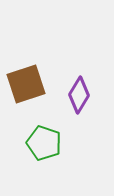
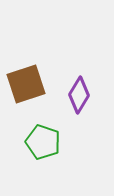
green pentagon: moved 1 px left, 1 px up
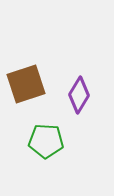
green pentagon: moved 3 px right, 1 px up; rotated 16 degrees counterclockwise
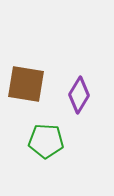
brown square: rotated 27 degrees clockwise
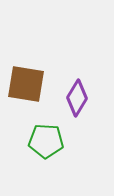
purple diamond: moved 2 px left, 3 px down
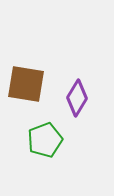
green pentagon: moved 1 px left, 1 px up; rotated 24 degrees counterclockwise
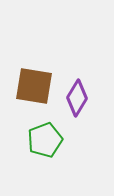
brown square: moved 8 px right, 2 px down
